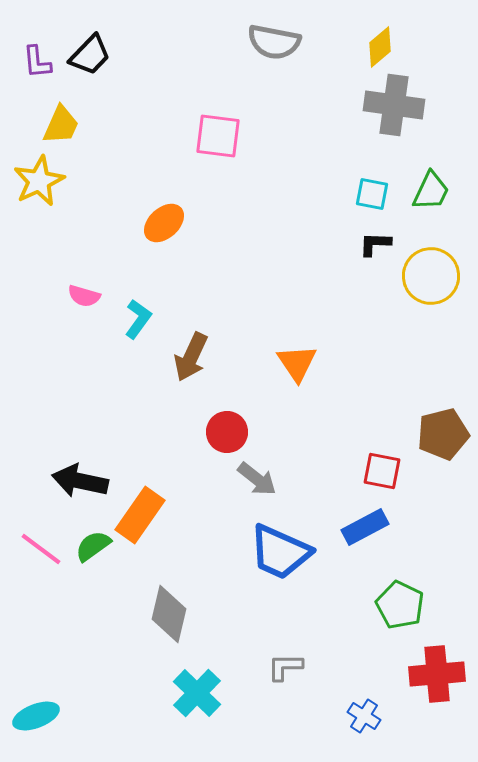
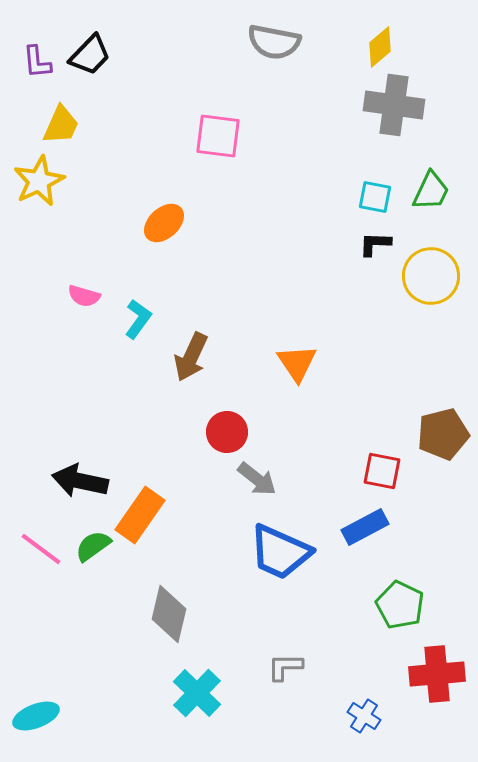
cyan square: moved 3 px right, 3 px down
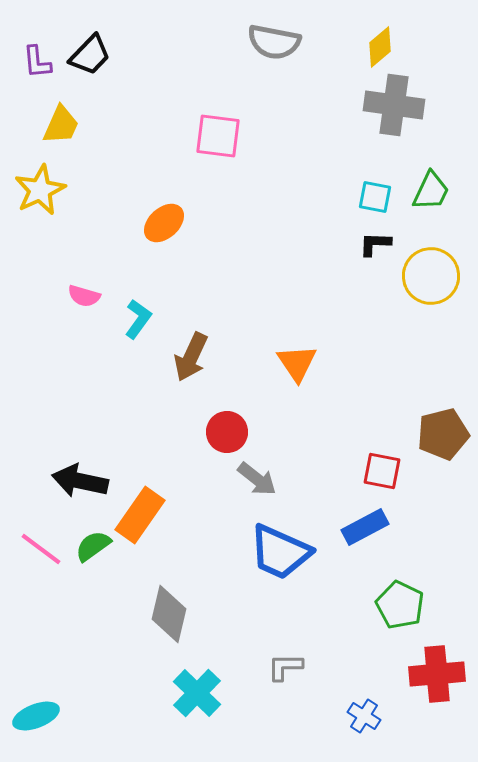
yellow star: moved 1 px right, 9 px down
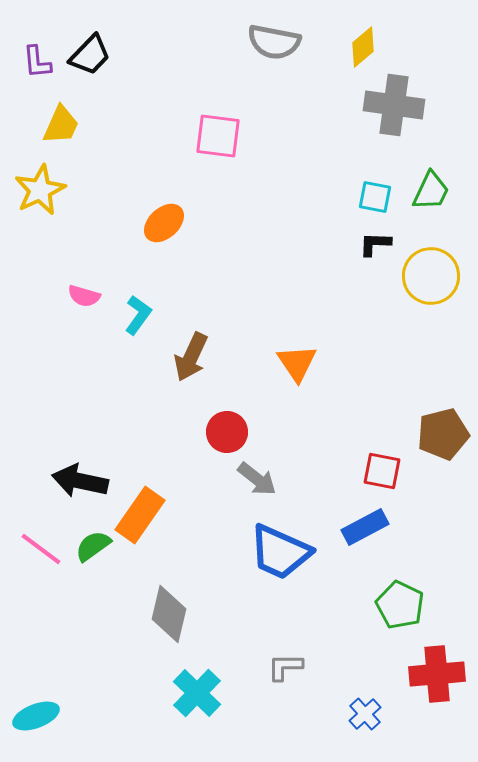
yellow diamond: moved 17 px left
cyan L-shape: moved 4 px up
blue cross: moved 1 px right, 2 px up; rotated 16 degrees clockwise
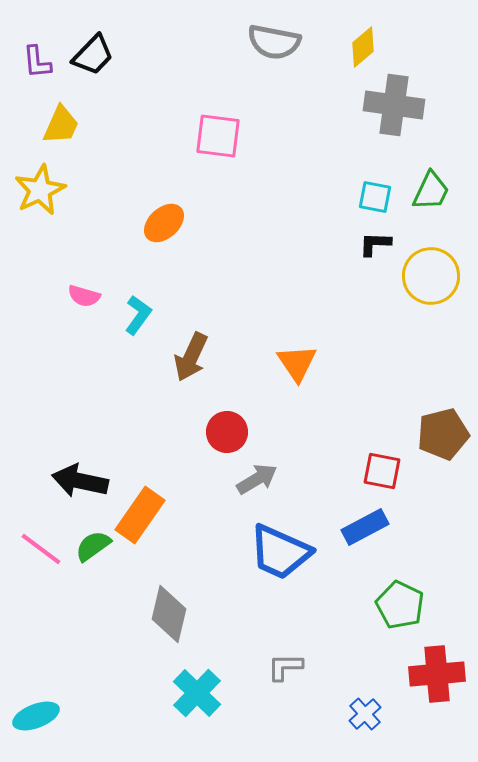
black trapezoid: moved 3 px right
gray arrow: rotated 69 degrees counterclockwise
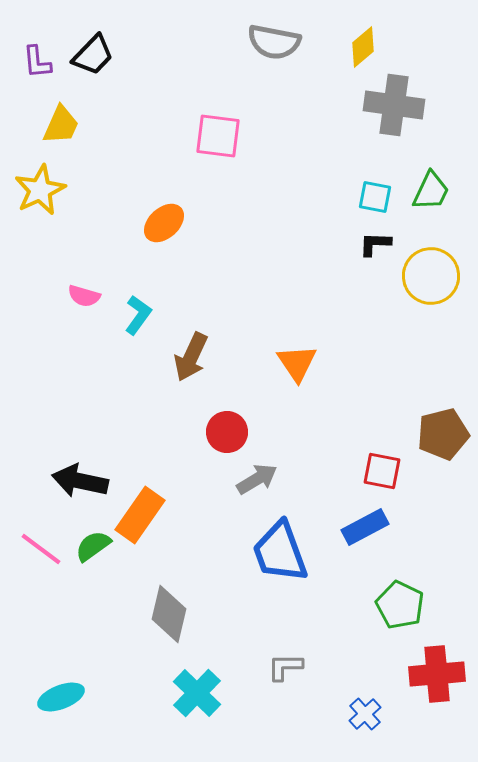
blue trapezoid: rotated 46 degrees clockwise
cyan ellipse: moved 25 px right, 19 px up
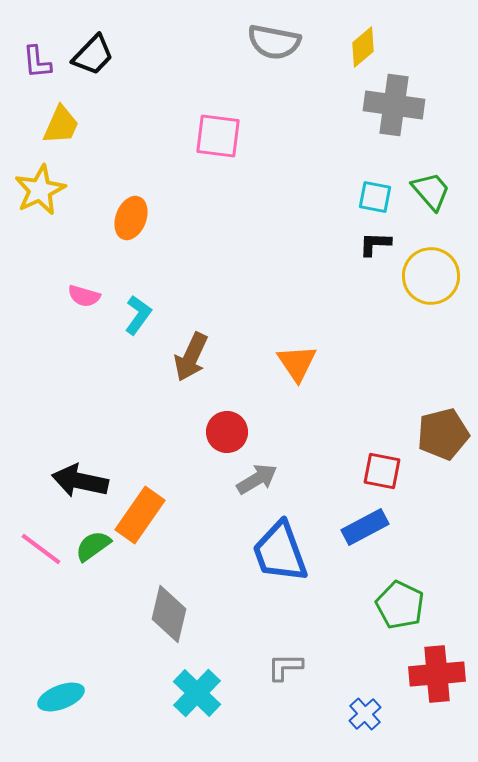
green trapezoid: rotated 66 degrees counterclockwise
orange ellipse: moved 33 px left, 5 px up; rotated 27 degrees counterclockwise
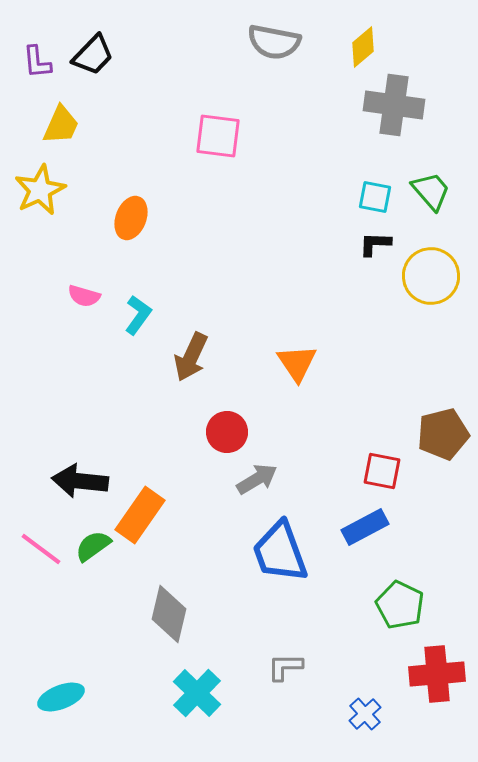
black arrow: rotated 6 degrees counterclockwise
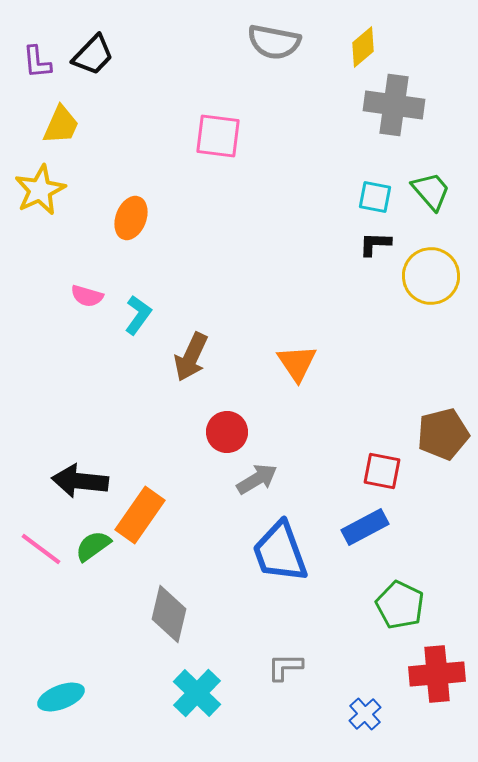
pink semicircle: moved 3 px right
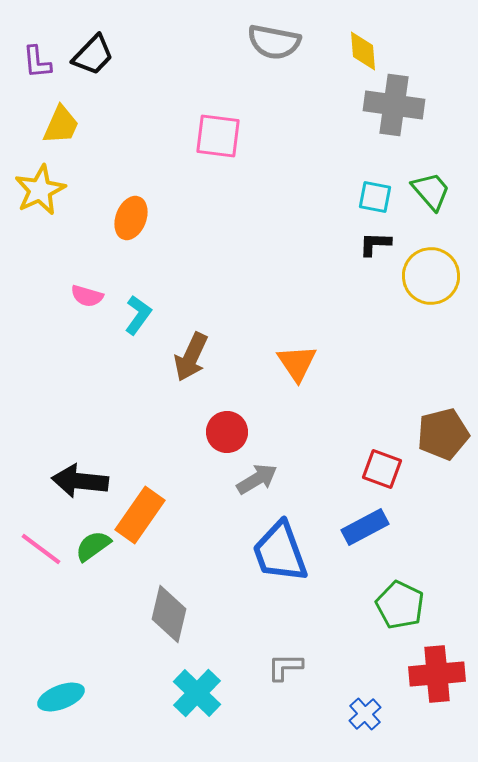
yellow diamond: moved 4 px down; rotated 54 degrees counterclockwise
red square: moved 2 px up; rotated 9 degrees clockwise
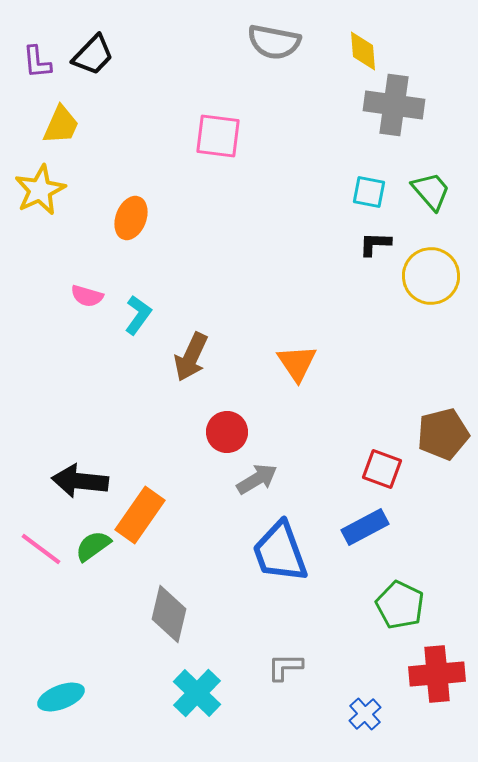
cyan square: moved 6 px left, 5 px up
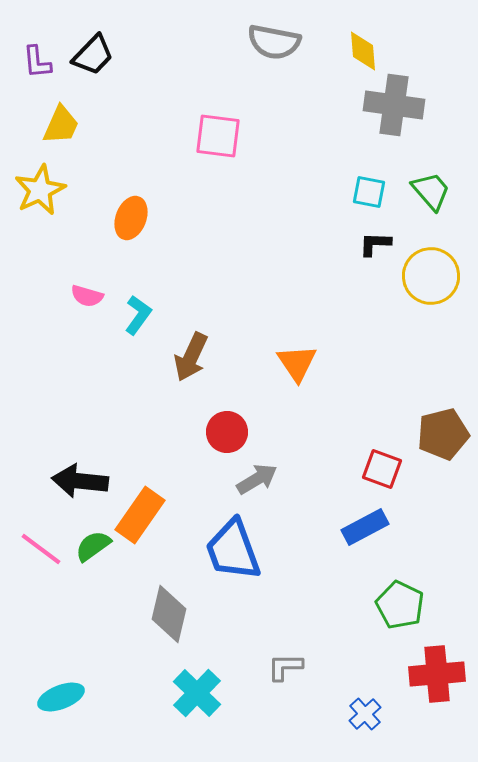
blue trapezoid: moved 47 px left, 2 px up
